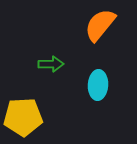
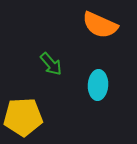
orange semicircle: rotated 105 degrees counterclockwise
green arrow: rotated 50 degrees clockwise
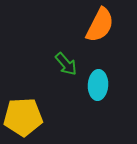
orange semicircle: rotated 87 degrees counterclockwise
green arrow: moved 15 px right
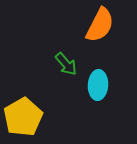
yellow pentagon: rotated 27 degrees counterclockwise
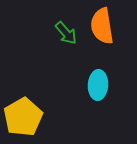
orange semicircle: moved 2 px right, 1 px down; rotated 144 degrees clockwise
green arrow: moved 31 px up
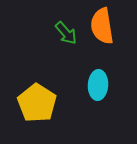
yellow pentagon: moved 14 px right, 14 px up; rotated 9 degrees counterclockwise
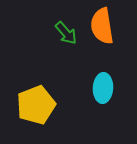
cyan ellipse: moved 5 px right, 3 px down
yellow pentagon: moved 1 px left, 2 px down; rotated 18 degrees clockwise
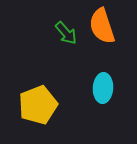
orange semicircle: rotated 9 degrees counterclockwise
yellow pentagon: moved 2 px right
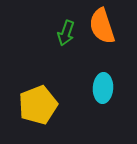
green arrow: rotated 60 degrees clockwise
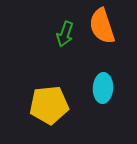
green arrow: moved 1 px left, 1 px down
yellow pentagon: moved 11 px right; rotated 15 degrees clockwise
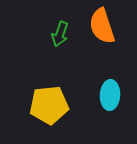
green arrow: moved 5 px left
cyan ellipse: moved 7 px right, 7 px down
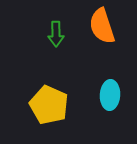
green arrow: moved 4 px left; rotated 20 degrees counterclockwise
yellow pentagon: rotated 30 degrees clockwise
